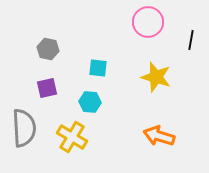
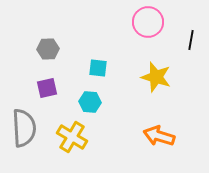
gray hexagon: rotated 15 degrees counterclockwise
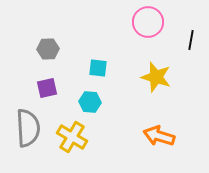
gray semicircle: moved 4 px right
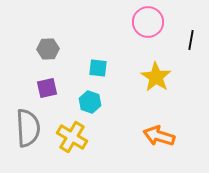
yellow star: rotated 16 degrees clockwise
cyan hexagon: rotated 15 degrees clockwise
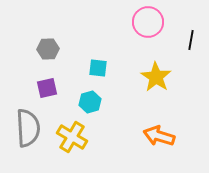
cyan hexagon: rotated 25 degrees clockwise
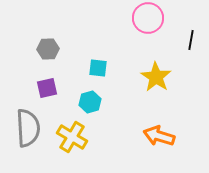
pink circle: moved 4 px up
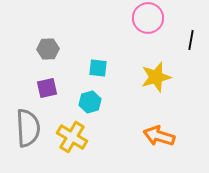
yellow star: rotated 24 degrees clockwise
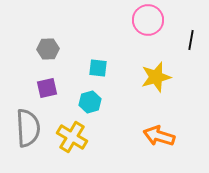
pink circle: moved 2 px down
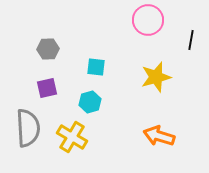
cyan square: moved 2 px left, 1 px up
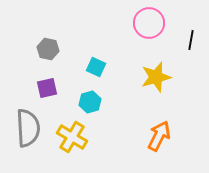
pink circle: moved 1 px right, 3 px down
gray hexagon: rotated 15 degrees clockwise
cyan square: rotated 18 degrees clockwise
orange arrow: rotated 100 degrees clockwise
